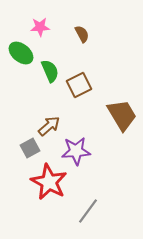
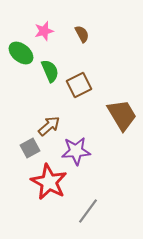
pink star: moved 4 px right, 4 px down; rotated 12 degrees counterclockwise
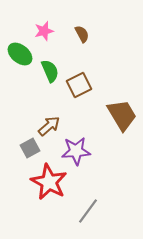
green ellipse: moved 1 px left, 1 px down
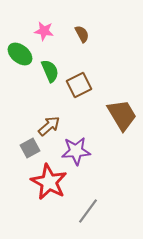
pink star: rotated 24 degrees clockwise
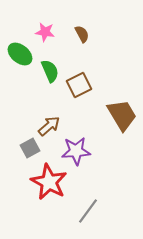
pink star: moved 1 px right, 1 px down
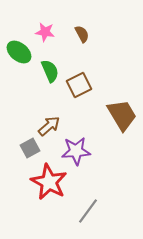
green ellipse: moved 1 px left, 2 px up
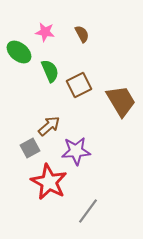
brown trapezoid: moved 1 px left, 14 px up
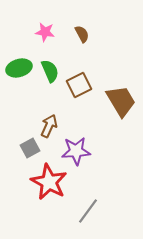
green ellipse: moved 16 px down; rotated 55 degrees counterclockwise
brown arrow: rotated 25 degrees counterclockwise
